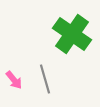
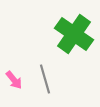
green cross: moved 2 px right
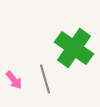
green cross: moved 14 px down
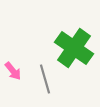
pink arrow: moved 1 px left, 9 px up
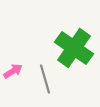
pink arrow: rotated 84 degrees counterclockwise
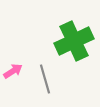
green cross: moved 7 px up; rotated 30 degrees clockwise
